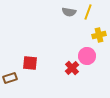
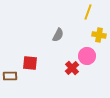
gray semicircle: moved 11 px left, 23 px down; rotated 72 degrees counterclockwise
yellow cross: rotated 24 degrees clockwise
brown rectangle: moved 2 px up; rotated 16 degrees clockwise
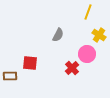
yellow cross: rotated 24 degrees clockwise
pink circle: moved 2 px up
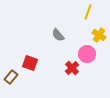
gray semicircle: rotated 112 degrees clockwise
red square: rotated 14 degrees clockwise
brown rectangle: moved 1 px right, 1 px down; rotated 48 degrees counterclockwise
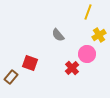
yellow cross: rotated 24 degrees clockwise
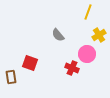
red cross: rotated 24 degrees counterclockwise
brown rectangle: rotated 48 degrees counterclockwise
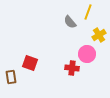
gray semicircle: moved 12 px right, 13 px up
red cross: rotated 16 degrees counterclockwise
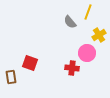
pink circle: moved 1 px up
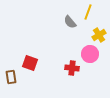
pink circle: moved 3 px right, 1 px down
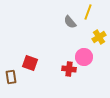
yellow cross: moved 2 px down
pink circle: moved 6 px left, 3 px down
red cross: moved 3 px left, 1 px down
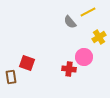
yellow line: rotated 42 degrees clockwise
red square: moved 3 px left
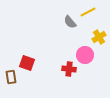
pink circle: moved 1 px right, 2 px up
